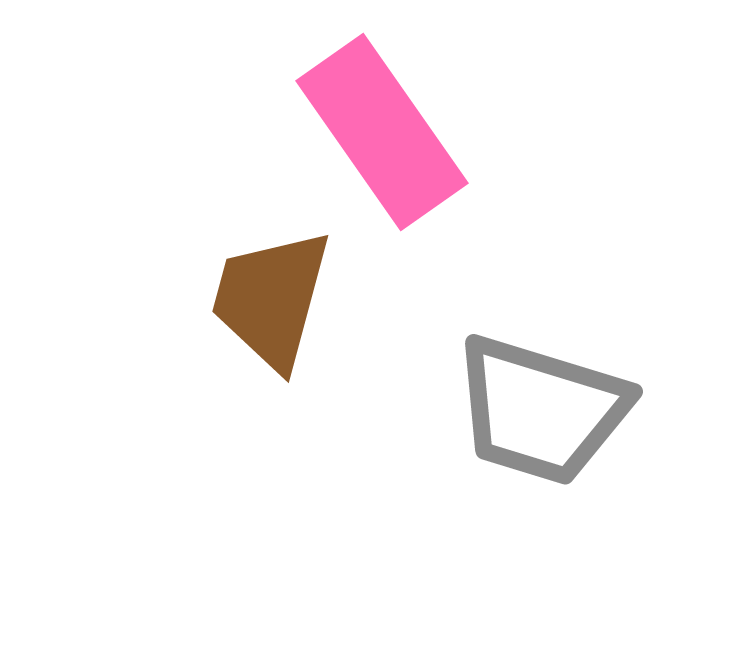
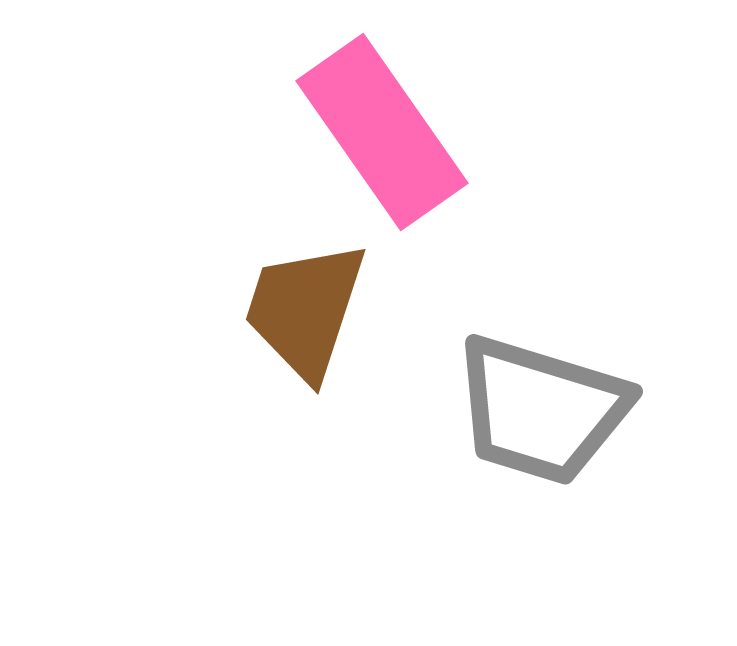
brown trapezoid: moved 34 px right, 11 px down; rotated 3 degrees clockwise
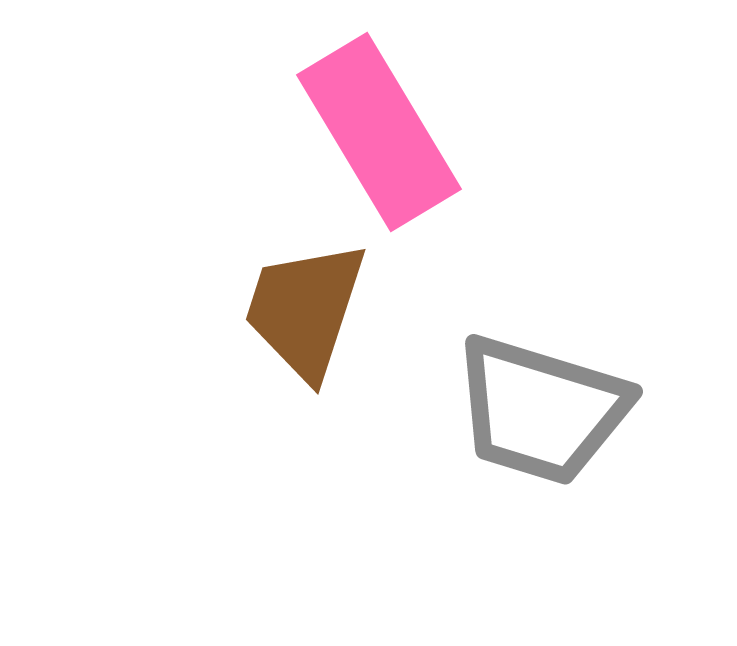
pink rectangle: moved 3 px left; rotated 4 degrees clockwise
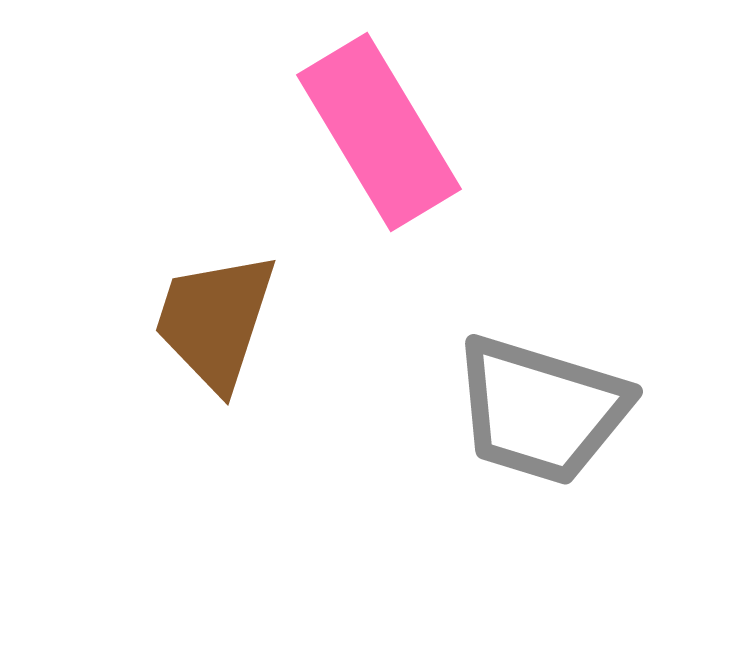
brown trapezoid: moved 90 px left, 11 px down
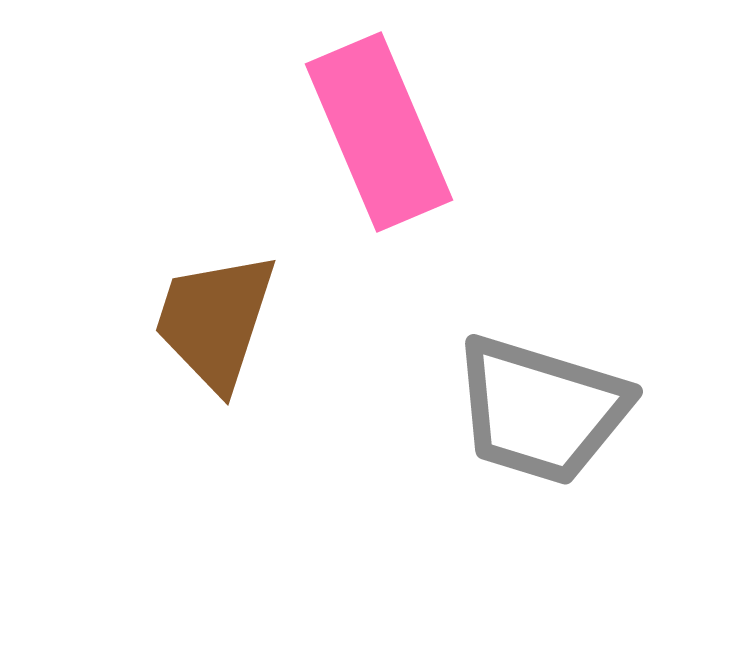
pink rectangle: rotated 8 degrees clockwise
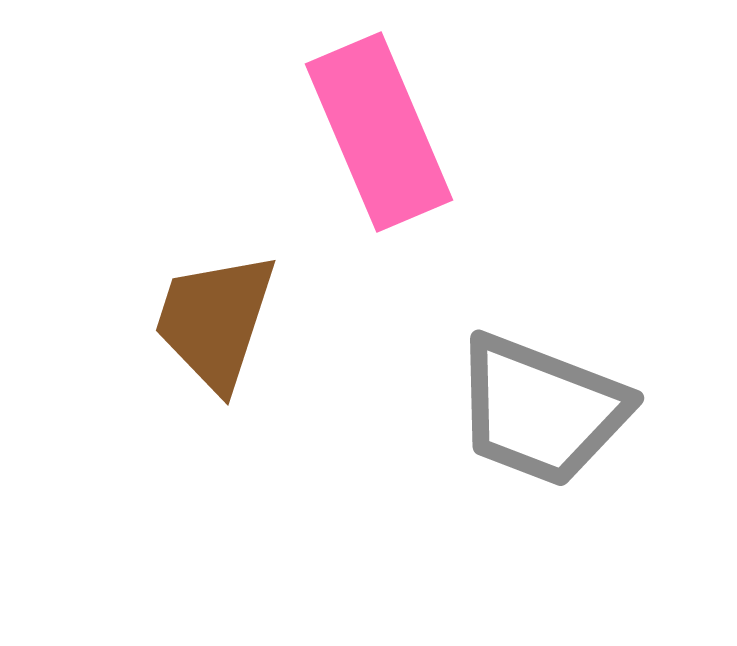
gray trapezoid: rotated 4 degrees clockwise
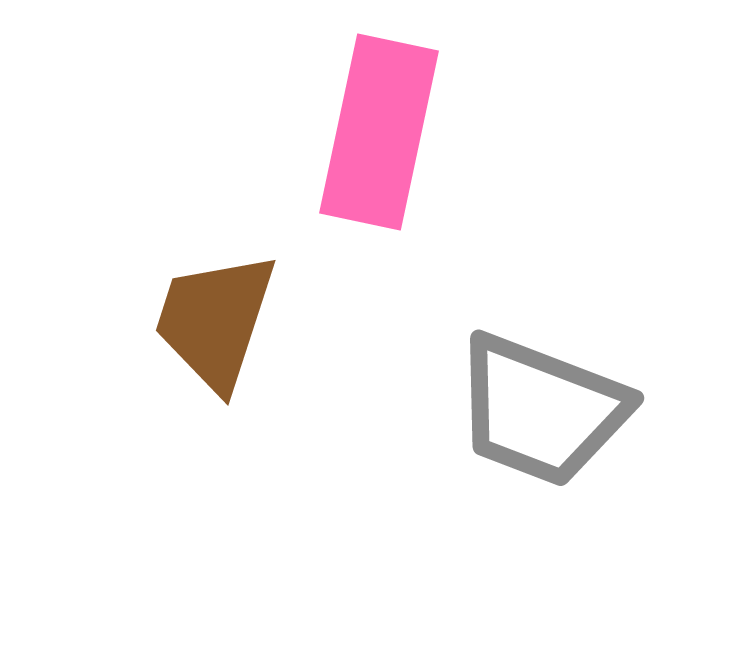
pink rectangle: rotated 35 degrees clockwise
